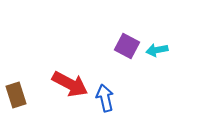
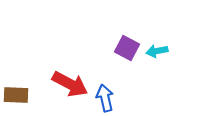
purple square: moved 2 px down
cyan arrow: moved 1 px down
brown rectangle: rotated 70 degrees counterclockwise
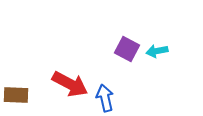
purple square: moved 1 px down
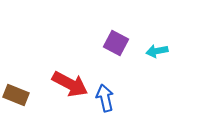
purple square: moved 11 px left, 6 px up
brown rectangle: rotated 20 degrees clockwise
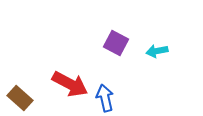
brown rectangle: moved 4 px right, 3 px down; rotated 20 degrees clockwise
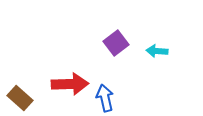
purple square: rotated 25 degrees clockwise
cyan arrow: rotated 15 degrees clockwise
red arrow: rotated 30 degrees counterclockwise
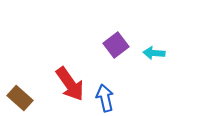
purple square: moved 2 px down
cyan arrow: moved 3 px left, 2 px down
red arrow: rotated 57 degrees clockwise
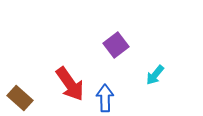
cyan arrow: moved 1 px right, 22 px down; rotated 55 degrees counterclockwise
blue arrow: rotated 12 degrees clockwise
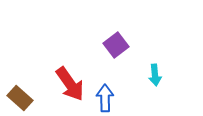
cyan arrow: rotated 45 degrees counterclockwise
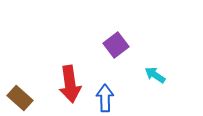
cyan arrow: rotated 130 degrees clockwise
red arrow: rotated 27 degrees clockwise
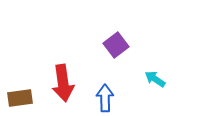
cyan arrow: moved 4 px down
red arrow: moved 7 px left, 1 px up
brown rectangle: rotated 50 degrees counterclockwise
